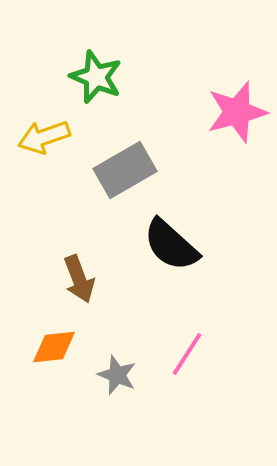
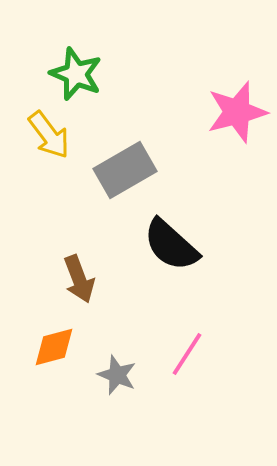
green star: moved 20 px left, 3 px up
yellow arrow: moved 5 px right, 2 px up; rotated 108 degrees counterclockwise
orange diamond: rotated 9 degrees counterclockwise
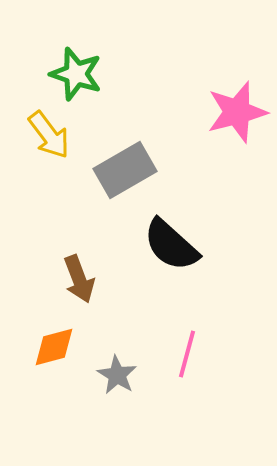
green star: rotated 4 degrees counterclockwise
pink line: rotated 18 degrees counterclockwise
gray star: rotated 9 degrees clockwise
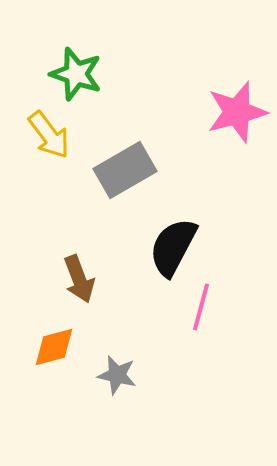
black semicircle: moved 2 px right, 2 px down; rotated 76 degrees clockwise
pink line: moved 14 px right, 47 px up
gray star: rotated 18 degrees counterclockwise
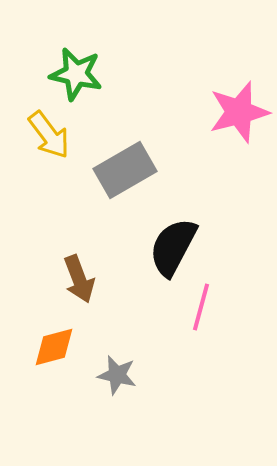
green star: rotated 6 degrees counterclockwise
pink star: moved 2 px right
